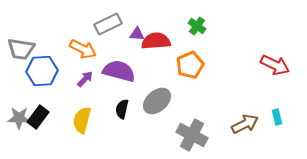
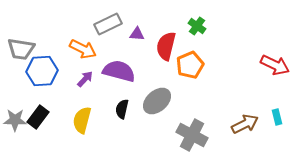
red semicircle: moved 10 px right, 5 px down; rotated 72 degrees counterclockwise
gray star: moved 4 px left, 2 px down
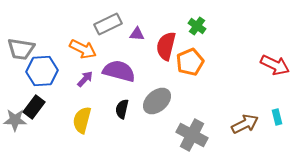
orange pentagon: moved 3 px up
black rectangle: moved 4 px left, 10 px up
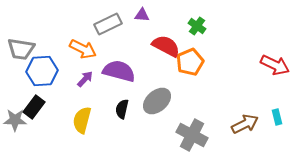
purple triangle: moved 5 px right, 19 px up
red semicircle: rotated 104 degrees clockwise
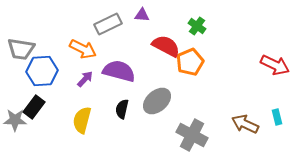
brown arrow: rotated 128 degrees counterclockwise
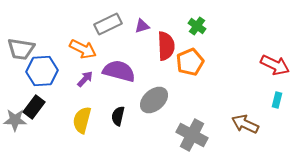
purple triangle: moved 11 px down; rotated 21 degrees counterclockwise
red semicircle: rotated 60 degrees clockwise
gray ellipse: moved 3 px left, 1 px up
black semicircle: moved 4 px left, 7 px down
cyan rectangle: moved 17 px up; rotated 28 degrees clockwise
